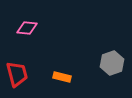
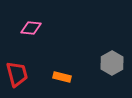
pink diamond: moved 4 px right
gray hexagon: rotated 10 degrees counterclockwise
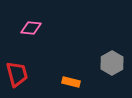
orange rectangle: moved 9 px right, 5 px down
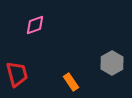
pink diamond: moved 4 px right, 3 px up; rotated 25 degrees counterclockwise
orange rectangle: rotated 42 degrees clockwise
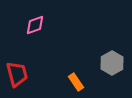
orange rectangle: moved 5 px right
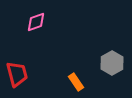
pink diamond: moved 1 px right, 3 px up
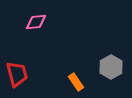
pink diamond: rotated 15 degrees clockwise
gray hexagon: moved 1 px left, 4 px down
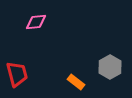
gray hexagon: moved 1 px left
orange rectangle: rotated 18 degrees counterclockwise
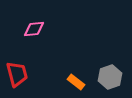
pink diamond: moved 2 px left, 7 px down
gray hexagon: moved 10 px down; rotated 10 degrees clockwise
